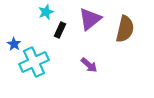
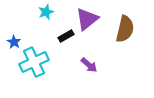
purple triangle: moved 3 px left
black rectangle: moved 6 px right, 6 px down; rotated 35 degrees clockwise
blue star: moved 2 px up
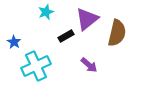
brown semicircle: moved 8 px left, 4 px down
cyan cross: moved 2 px right, 4 px down
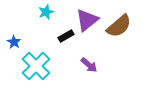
purple triangle: moved 1 px down
brown semicircle: moved 2 px right, 7 px up; rotated 36 degrees clockwise
cyan cross: rotated 20 degrees counterclockwise
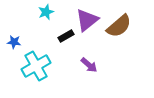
blue star: rotated 24 degrees counterclockwise
cyan cross: rotated 16 degrees clockwise
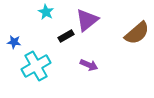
cyan star: rotated 21 degrees counterclockwise
brown semicircle: moved 18 px right, 7 px down
purple arrow: rotated 18 degrees counterclockwise
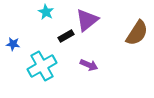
brown semicircle: rotated 16 degrees counterclockwise
blue star: moved 1 px left, 2 px down
cyan cross: moved 6 px right
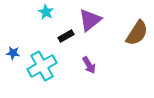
purple triangle: moved 3 px right
blue star: moved 9 px down
purple arrow: rotated 36 degrees clockwise
